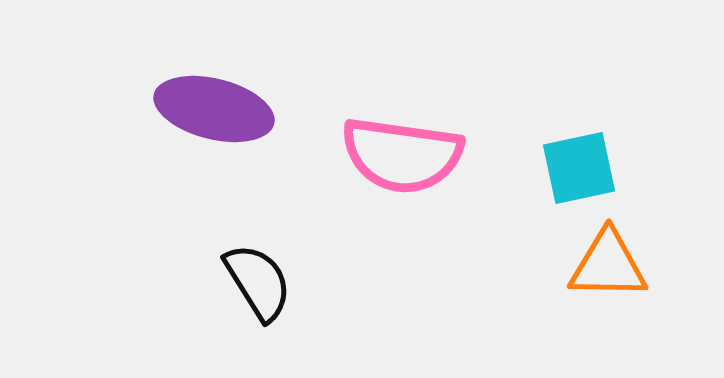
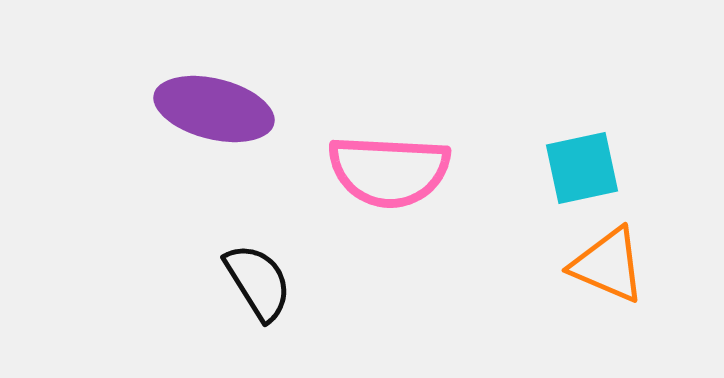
pink semicircle: moved 13 px left, 16 px down; rotated 5 degrees counterclockwise
cyan square: moved 3 px right
orange triangle: rotated 22 degrees clockwise
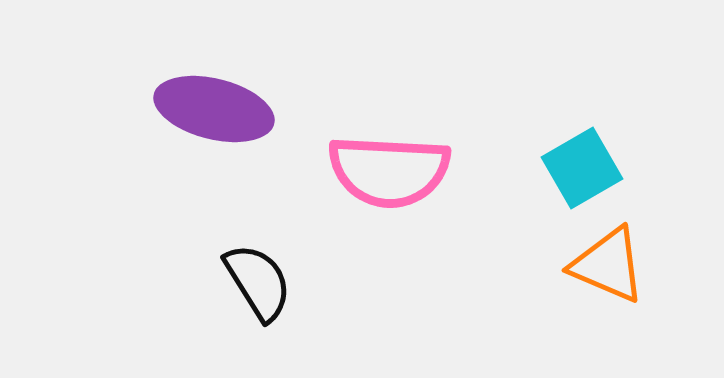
cyan square: rotated 18 degrees counterclockwise
